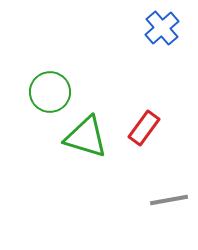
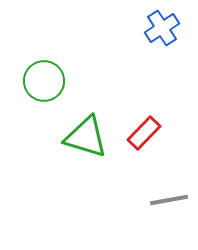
blue cross: rotated 8 degrees clockwise
green circle: moved 6 px left, 11 px up
red rectangle: moved 5 px down; rotated 8 degrees clockwise
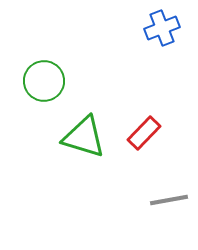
blue cross: rotated 12 degrees clockwise
green triangle: moved 2 px left
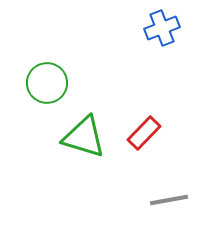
green circle: moved 3 px right, 2 px down
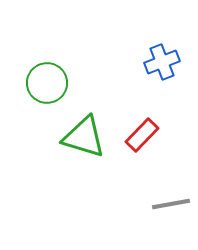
blue cross: moved 34 px down
red rectangle: moved 2 px left, 2 px down
gray line: moved 2 px right, 4 px down
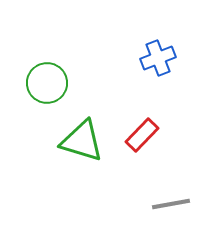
blue cross: moved 4 px left, 4 px up
green triangle: moved 2 px left, 4 px down
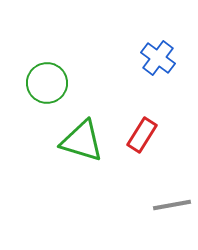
blue cross: rotated 32 degrees counterclockwise
red rectangle: rotated 12 degrees counterclockwise
gray line: moved 1 px right, 1 px down
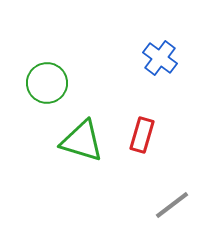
blue cross: moved 2 px right
red rectangle: rotated 16 degrees counterclockwise
gray line: rotated 27 degrees counterclockwise
